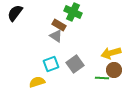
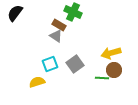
cyan square: moved 1 px left
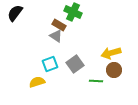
green line: moved 6 px left, 3 px down
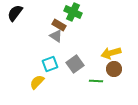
brown circle: moved 1 px up
yellow semicircle: rotated 28 degrees counterclockwise
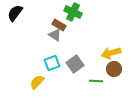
gray triangle: moved 1 px left, 1 px up
cyan square: moved 2 px right, 1 px up
